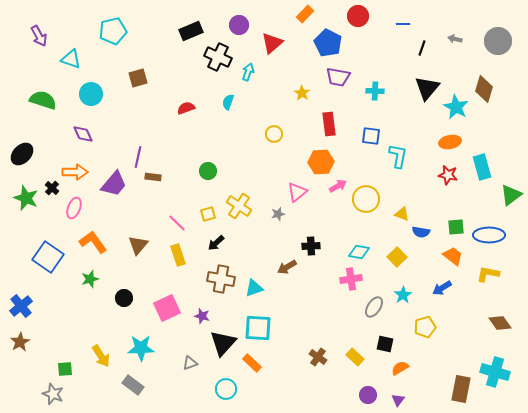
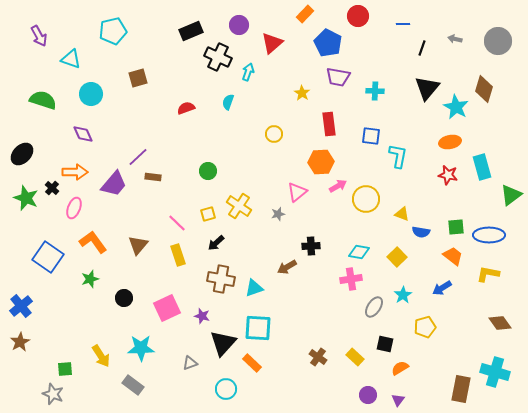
purple line at (138, 157): rotated 35 degrees clockwise
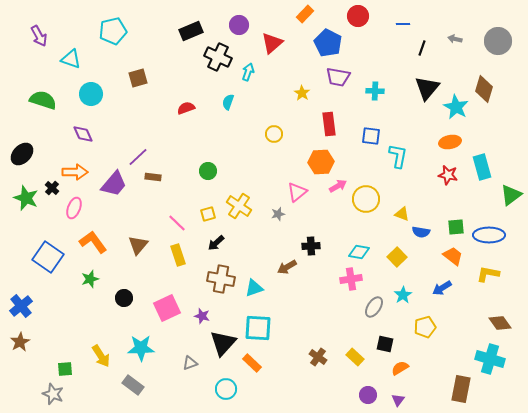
cyan cross at (495, 372): moved 5 px left, 13 px up
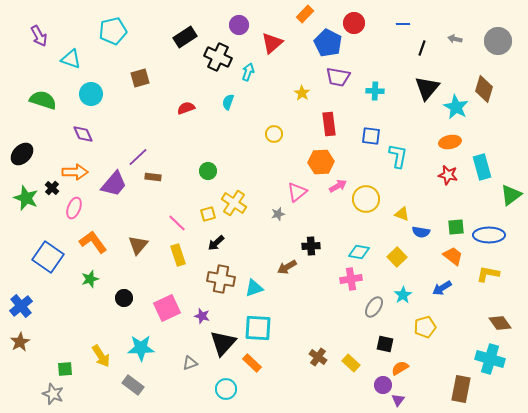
red circle at (358, 16): moved 4 px left, 7 px down
black rectangle at (191, 31): moved 6 px left, 6 px down; rotated 10 degrees counterclockwise
brown square at (138, 78): moved 2 px right
yellow cross at (239, 206): moved 5 px left, 3 px up
yellow rectangle at (355, 357): moved 4 px left, 6 px down
purple circle at (368, 395): moved 15 px right, 10 px up
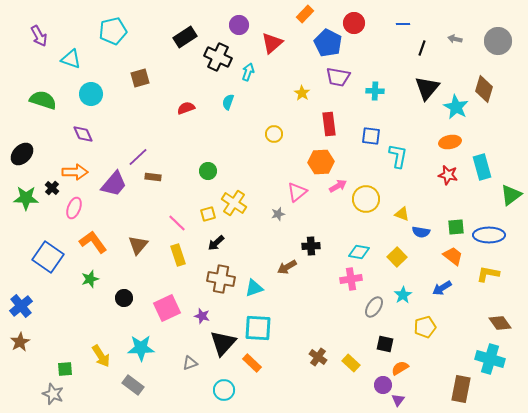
green star at (26, 198): rotated 20 degrees counterclockwise
cyan circle at (226, 389): moved 2 px left, 1 px down
